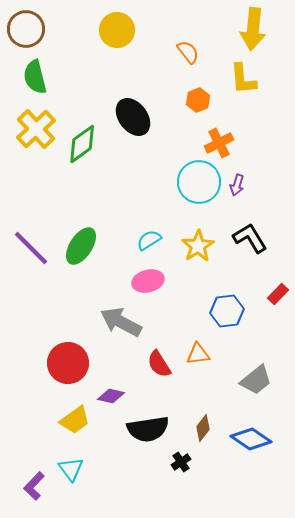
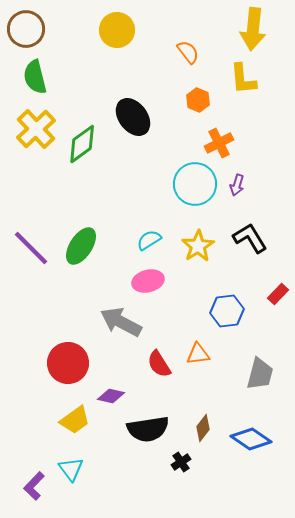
orange hexagon: rotated 15 degrees counterclockwise
cyan circle: moved 4 px left, 2 px down
gray trapezoid: moved 4 px right, 6 px up; rotated 36 degrees counterclockwise
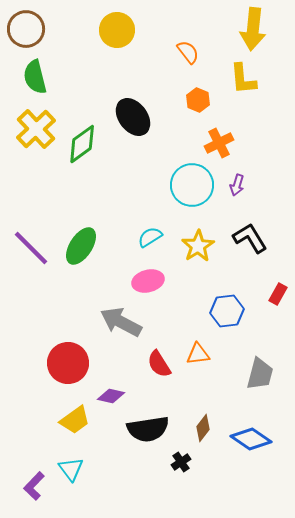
cyan circle: moved 3 px left, 1 px down
cyan semicircle: moved 1 px right, 3 px up
red rectangle: rotated 15 degrees counterclockwise
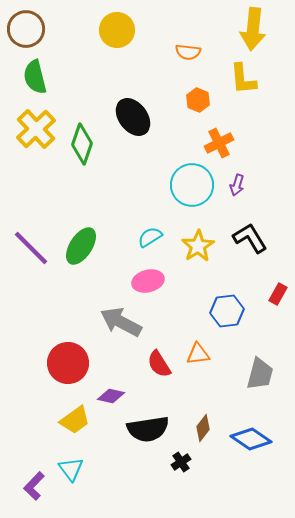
orange semicircle: rotated 135 degrees clockwise
green diamond: rotated 36 degrees counterclockwise
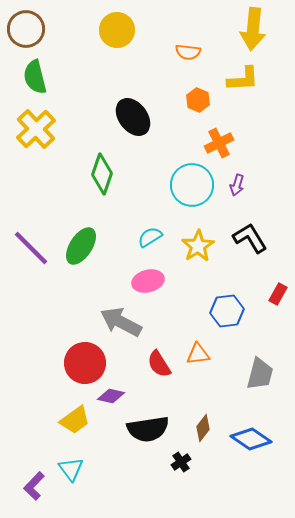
yellow L-shape: rotated 88 degrees counterclockwise
green diamond: moved 20 px right, 30 px down
red circle: moved 17 px right
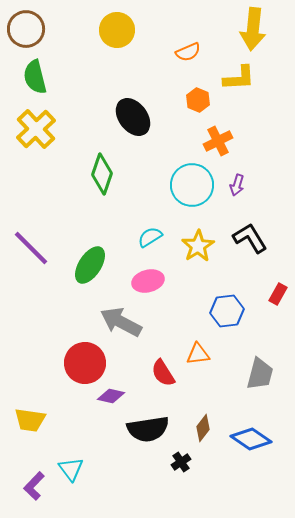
orange semicircle: rotated 30 degrees counterclockwise
yellow L-shape: moved 4 px left, 1 px up
orange cross: moved 1 px left, 2 px up
green ellipse: moved 9 px right, 19 px down
red semicircle: moved 4 px right, 9 px down
yellow trapezoid: moved 45 px left; rotated 44 degrees clockwise
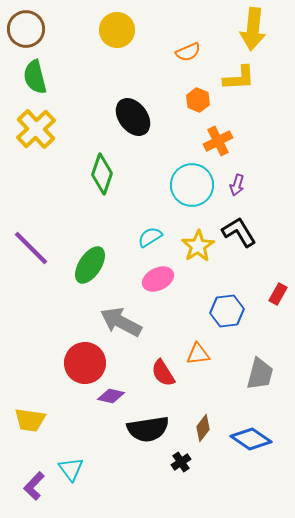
black L-shape: moved 11 px left, 6 px up
pink ellipse: moved 10 px right, 2 px up; rotated 12 degrees counterclockwise
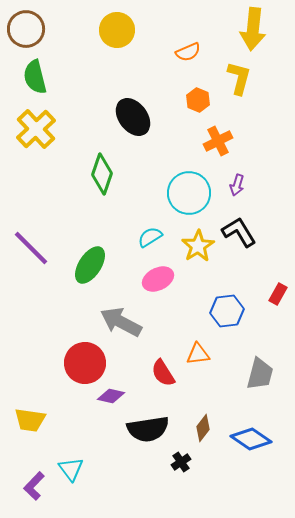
yellow L-shape: rotated 72 degrees counterclockwise
cyan circle: moved 3 px left, 8 px down
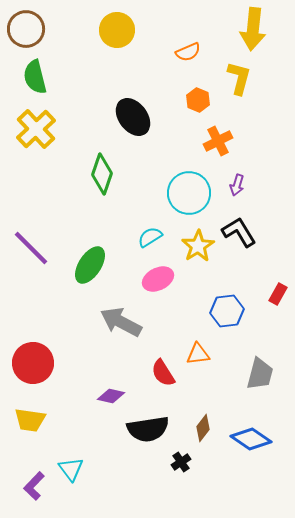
red circle: moved 52 px left
